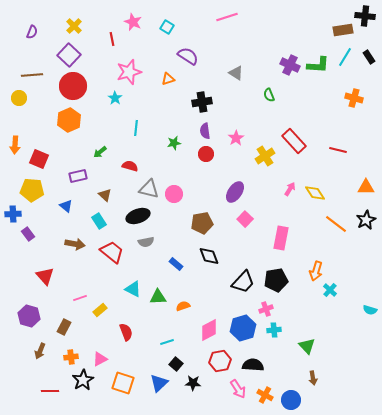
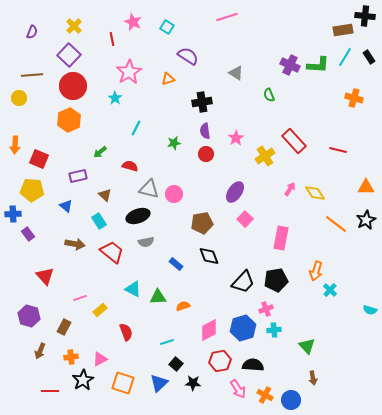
pink star at (129, 72): rotated 15 degrees counterclockwise
cyan line at (136, 128): rotated 21 degrees clockwise
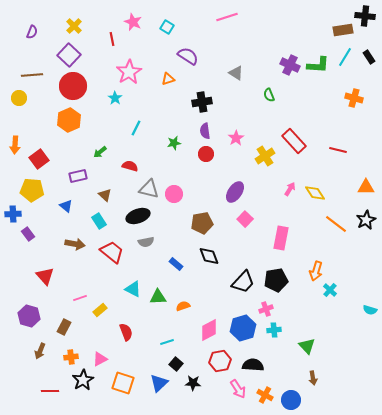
red square at (39, 159): rotated 30 degrees clockwise
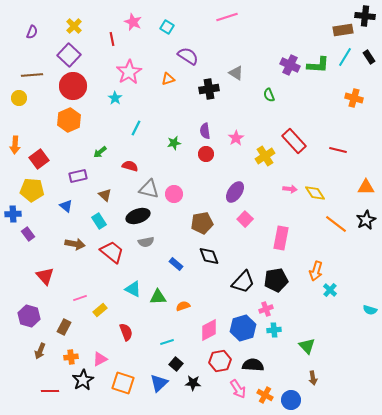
black cross at (202, 102): moved 7 px right, 13 px up
pink arrow at (290, 189): rotated 64 degrees clockwise
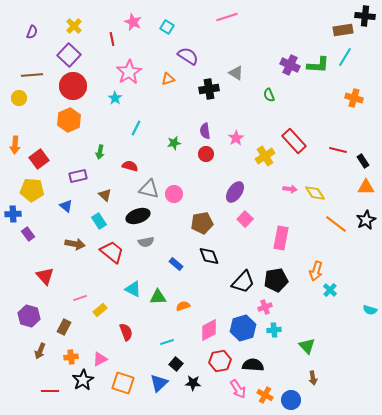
black rectangle at (369, 57): moved 6 px left, 104 px down
green arrow at (100, 152): rotated 40 degrees counterclockwise
pink cross at (266, 309): moved 1 px left, 2 px up
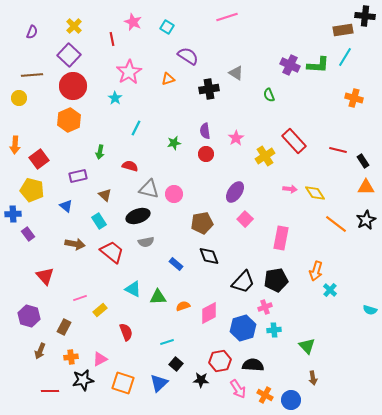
yellow pentagon at (32, 190): rotated 10 degrees clockwise
pink diamond at (209, 330): moved 17 px up
black star at (83, 380): rotated 20 degrees clockwise
black star at (193, 383): moved 8 px right, 3 px up
